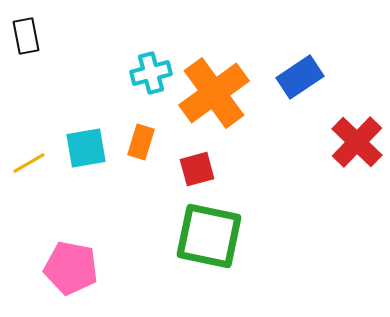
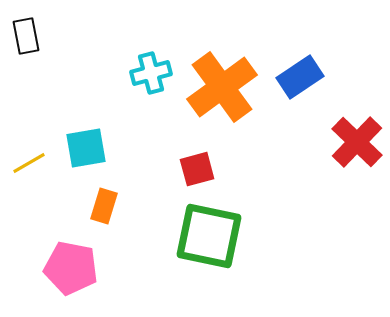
orange cross: moved 8 px right, 6 px up
orange rectangle: moved 37 px left, 64 px down
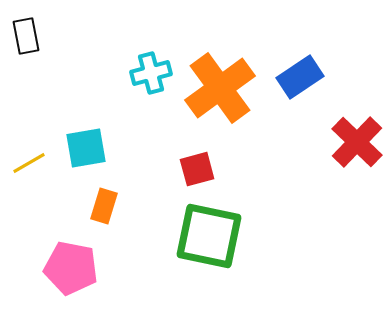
orange cross: moved 2 px left, 1 px down
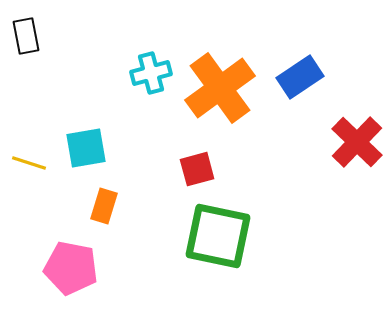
yellow line: rotated 48 degrees clockwise
green square: moved 9 px right
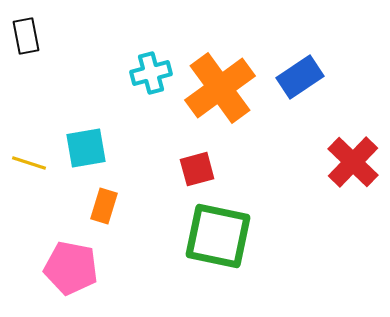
red cross: moved 4 px left, 20 px down
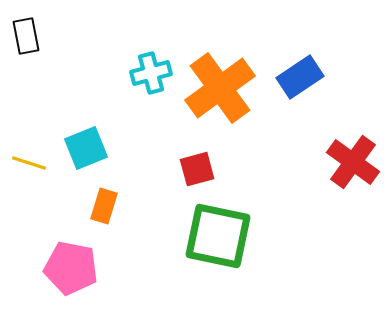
cyan square: rotated 12 degrees counterclockwise
red cross: rotated 8 degrees counterclockwise
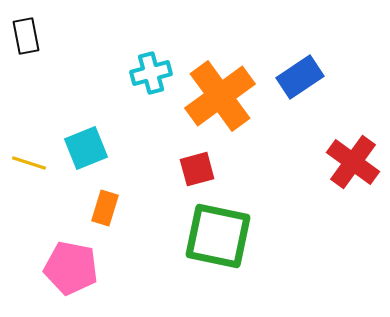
orange cross: moved 8 px down
orange rectangle: moved 1 px right, 2 px down
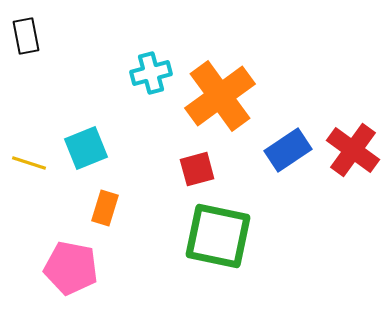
blue rectangle: moved 12 px left, 73 px down
red cross: moved 12 px up
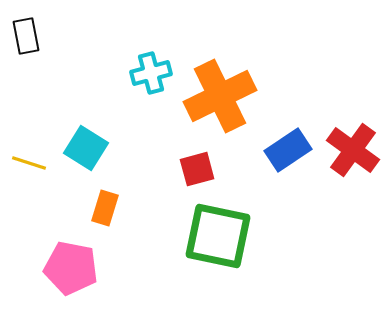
orange cross: rotated 10 degrees clockwise
cyan square: rotated 36 degrees counterclockwise
